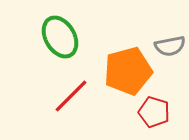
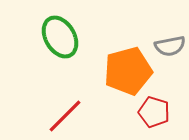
red line: moved 6 px left, 20 px down
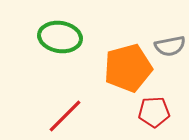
green ellipse: rotated 51 degrees counterclockwise
orange pentagon: moved 3 px up
red pentagon: rotated 20 degrees counterclockwise
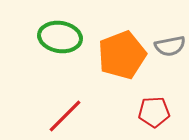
orange pentagon: moved 6 px left, 13 px up; rotated 6 degrees counterclockwise
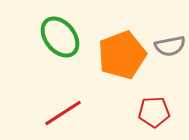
green ellipse: rotated 42 degrees clockwise
red line: moved 2 px left, 3 px up; rotated 12 degrees clockwise
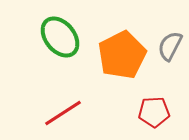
gray semicircle: rotated 128 degrees clockwise
orange pentagon: rotated 6 degrees counterclockwise
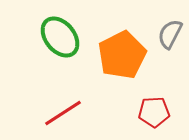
gray semicircle: moved 12 px up
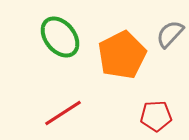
gray semicircle: rotated 16 degrees clockwise
red pentagon: moved 2 px right, 4 px down
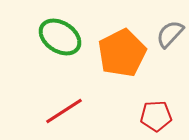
green ellipse: rotated 18 degrees counterclockwise
orange pentagon: moved 2 px up
red line: moved 1 px right, 2 px up
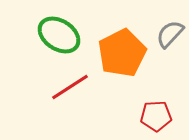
green ellipse: moved 1 px left, 2 px up
red line: moved 6 px right, 24 px up
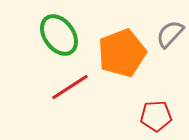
green ellipse: rotated 21 degrees clockwise
orange pentagon: rotated 6 degrees clockwise
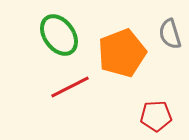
gray semicircle: rotated 60 degrees counterclockwise
red line: rotated 6 degrees clockwise
